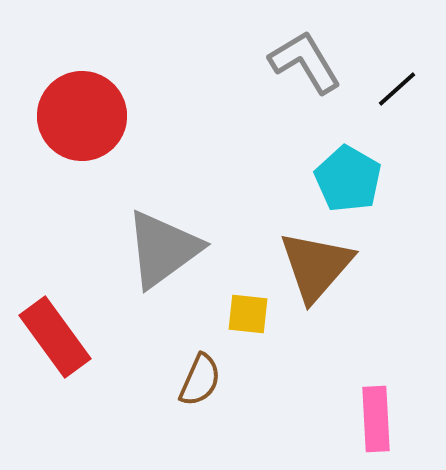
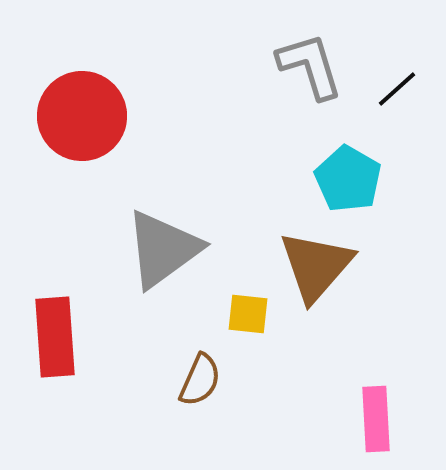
gray L-shape: moved 5 px right, 4 px down; rotated 14 degrees clockwise
red rectangle: rotated 32 degrees clockwise
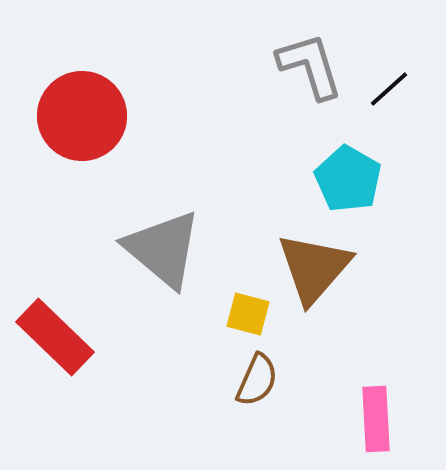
black line: moved 8 px left
gray triangle: rotated 44 degrees counterclockwise
brown triangle: moved 2 px left, 2 px down
yellow square: rotated 9 degrees clockwise
red rectangle: rotated 42 degrees counterclockwise
brown semicircle: moved 57 px right
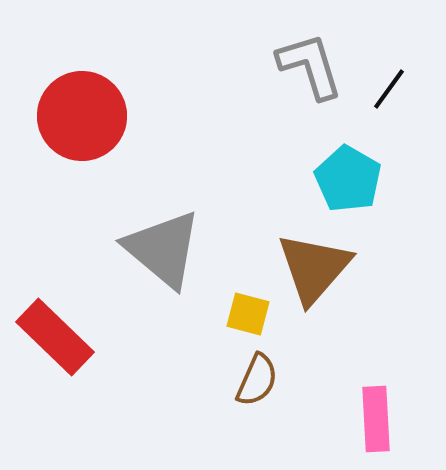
black line: rotated 12 degrees counterclockwise
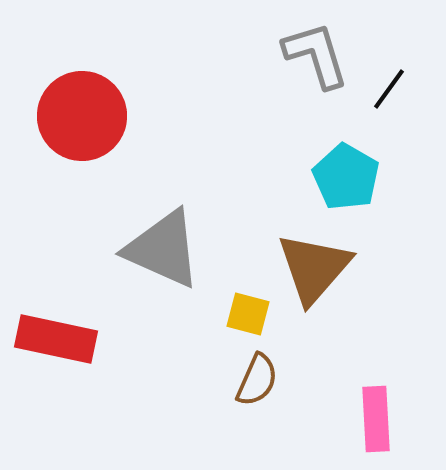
gray L-shape: moved 6 px right, 11 px up
cyan pentagon: moved 2 px left, 2 px up
gray triangle: rotated 16 degrees counterclockwise
red rectangle: moved 1 px right, 2 px down; rotated 32 degrees counterclockwise
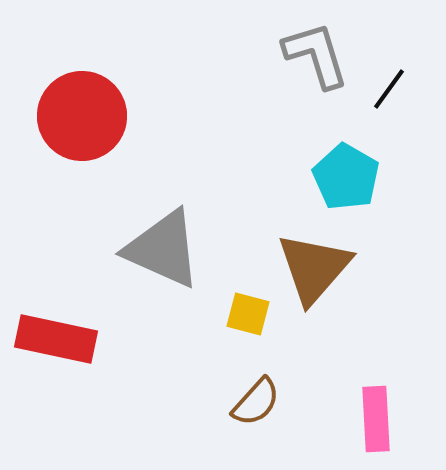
brown semicircle: moved 1 px left, 22 px down; rotated 18 degrees clockwise
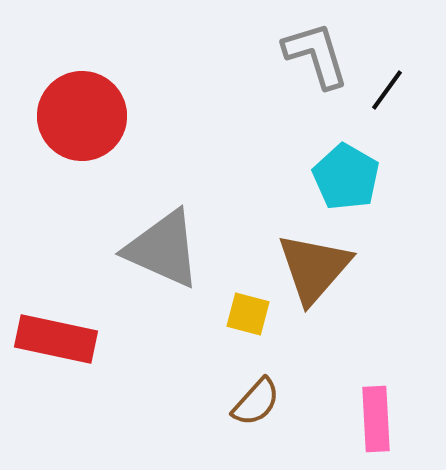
black line: moved 2 px left, 1 px down
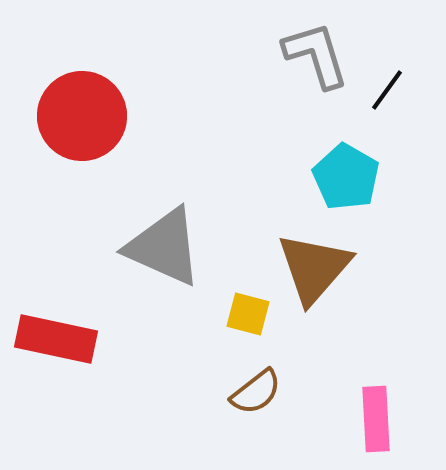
gray triangle: moved 1 px right, 2 px up
brown semicircle: moved 10 px up; rotated 10 degrees clockwise
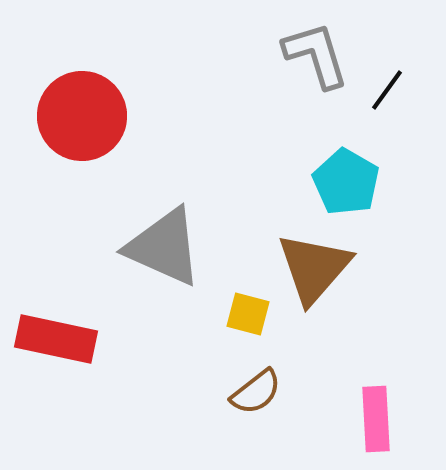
cyan pentagon: moved 5 px down
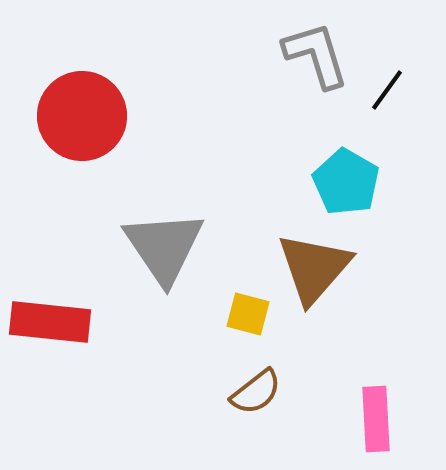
gray triangle: rotated 32 degrees clockwise
red rectangle: moved 6 px left, 17 px up; rotated 6 degrees counterclockwise
